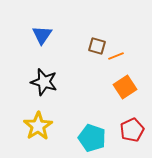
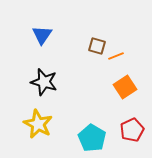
yellow star: moved 2 px up; rotated 12 degrees counterclockwise
cyan pentagon: rotated 12 degrees clockwise
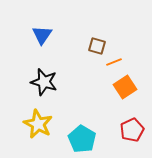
orange line: moved 2 px left, 6 px down
cyan pentagon: moved 10 px left, 1 px down
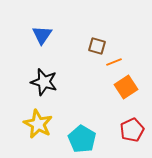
orange square: moved 1 px right
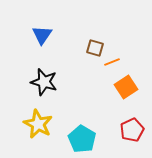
brown square: moved 2 px left, 2 px down
orange line: moved 2 px left
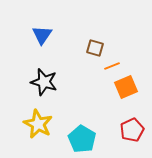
orange line: moved 4 px down
orange square: rotated 10 degrees clockwise
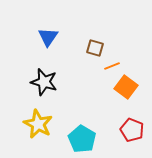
blue triangle: moved 6 px right, 2 px down
orange square: rotated 30 degrees counterclockwise
red pentagon: rotated 25 degrees counterclockwise
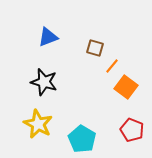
blue triangle: rotated 35 degrees clockwise
orange line: rotated 28 degrees counterclockwise
